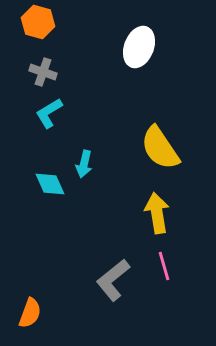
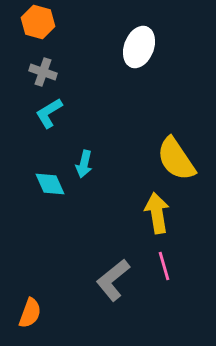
yellow semicircle: moved 16 px right, 11 px down
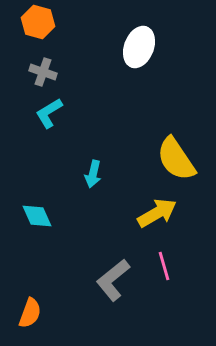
cyan arrow: moved 9 px right, 10 px down
cyan diamond: moved 13 px left, 32 px down
yellow arrow: rotated 69 degrees clockwise
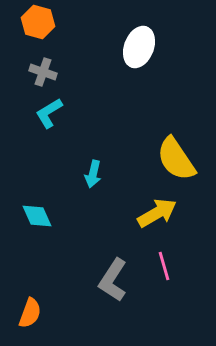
gray L-shape: rotated 18 degrees counterclockwise
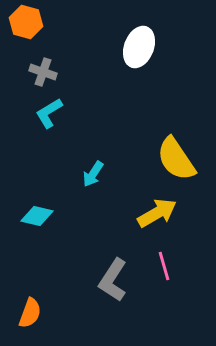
orange hexagon: moved 12 px left
cyan arrow: rotated 20 degrees clockwise
cyan diamond: rotated 52 degrees counterclockwise
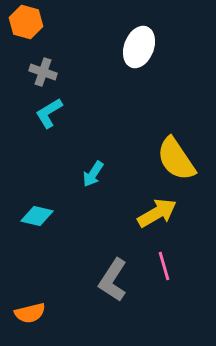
orange semicircle: rotated 56 degrees clockwise
